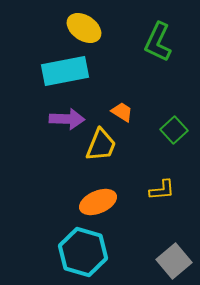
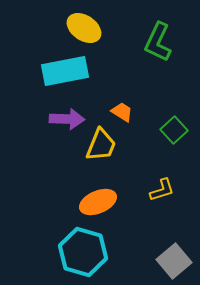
yellow L-shape: rotated 12 degrees counterclockwise
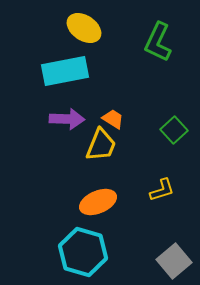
orange trapezoid: moved 9 px left, 7 px down
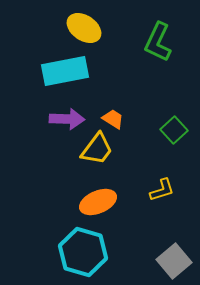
yellow trapezoid: moved 4 px left, 4 px down; rotated 15 degrees clockwise
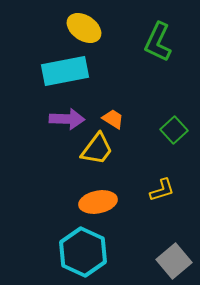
orange ellipse: rotated 12 degrees clockwise
cyan hexagon: rotated 9 degrees clockwise
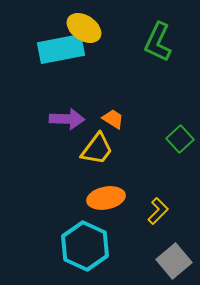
cyan rectangle: moved 4 px left, 22 px up
green square: moved 6 px right, 9 px down
yellow L-shape: moved 4 px left, 21 px down; rotated 28 degrees counterclockwise
orange ellipse: moved 8 px right, 4 px up
cyan hexagon: moved 2 px right, 6 px up
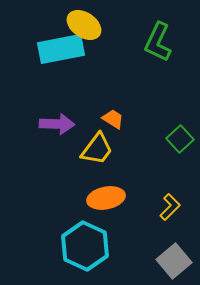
yellow ellipse: moved 3 px up
purple arrow: moved 10 px left, 5 px down
yellow L-shape: moved 12 px right, 4 px up
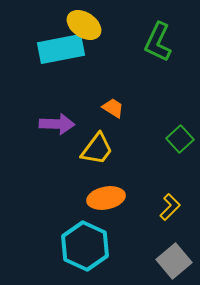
orange trapezoid: moved 11 px up
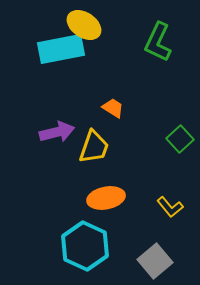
purple arrow: moved 8 px down; rotated 16 degrees counterclockwise
yellow trapezoid: moved 3 px left, 2 px up; rotated 18 degrees counterclockwise
yellow L-shape: rotated 96 degrees clockwise
gray square: moved 19 px left
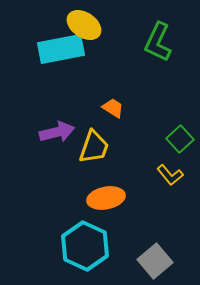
yellow L-shape: moved 32 px up
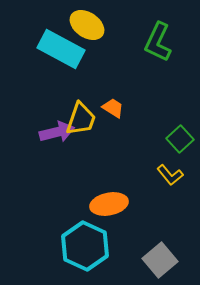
yellow ellipse: moved 3 px right
cyan rectangle: rotated 39 degrees clockwise
yellow trapezoid: moved 13 px left, 28 px up
orange ellipse: moved 3 px right, 6 px down
gray square: moved 5 px right, 1 px up
